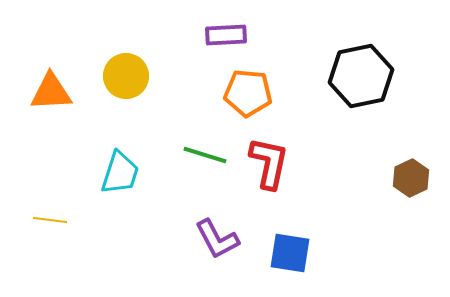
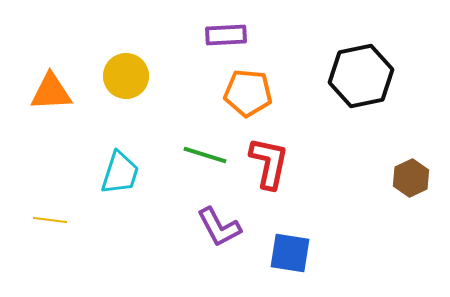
purple L-shape: moved 2 px right, 12 px up
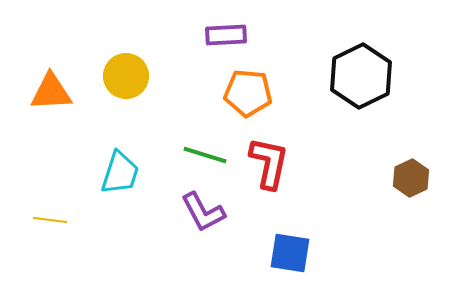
black hexagon: rotated 14 degrees counterclockwise
purple L-shape: moved 16 px left, 15 px up
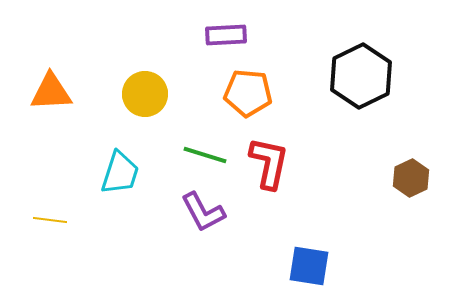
yellow circle: moved 19 px right, 18 px down
blue square: moved 19 px right, 13 px down
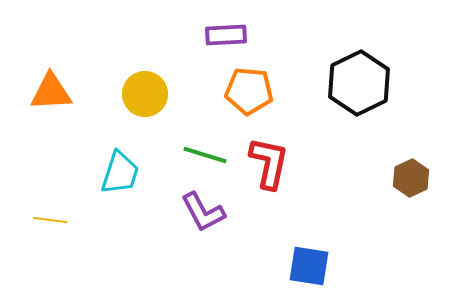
black hexagon: moved 2 px left, 7 px down
orange pentagon: moved 1 px right, 2 px up
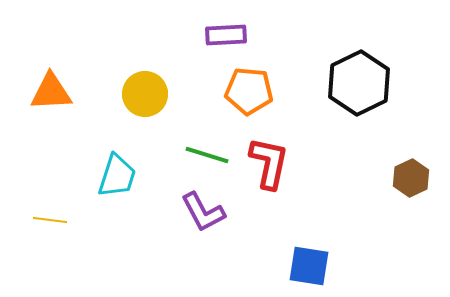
green line: moved 2 px right
cyan trapezoid: moved 3 px left, 3 px down
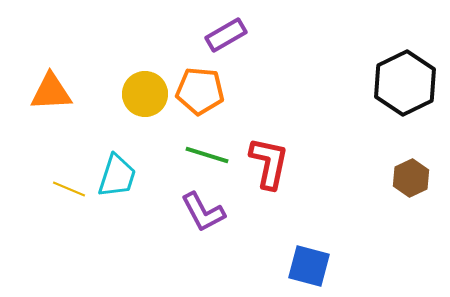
purple rectangle: rotated 27 degrees counterclockwise
black hexagon: moved 46 px right
orange pentagon: moved 49 px left
yellow line: moved 19 px right, 31 px up; rotated 16 degrees clockwise
blue square: rotated 6 degrees clockwise
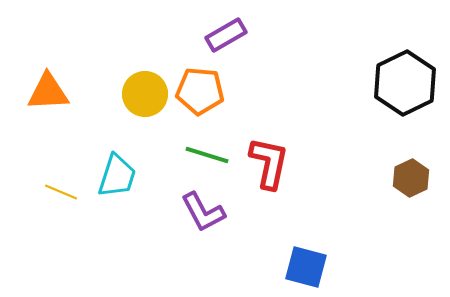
orange triangle: moved 3 px left
yellow line: moved 8 px left, 3 px down
blue square: moved 3 px left, 1 px down
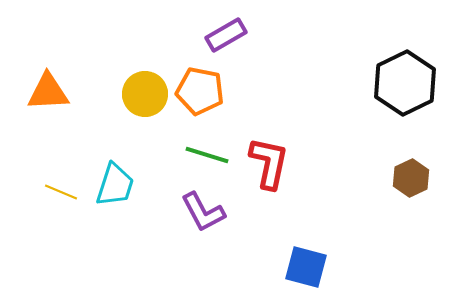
orange pentagon: rotated 6 degrees clockwise
cyan trapezoid: moved 2 px left, 9 px down
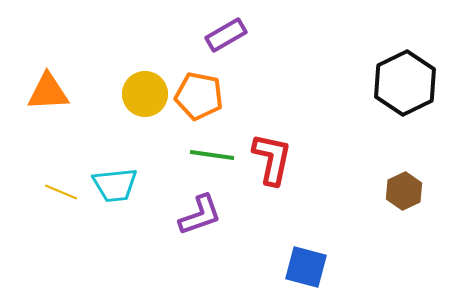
orange pentagon: moved 1 px left, 5 px down
green line: moved 5 px right; rotated 9 degrees counterclockwise
red L-shape: moved 3 px right, 4 px up
brown hexagon: moved 7 px left, 13 px down
cyan trapezoid: rotated 66 degrees clockwise
purple L-shape: moved 3 px left, 3 px down; rotated 81 degrees counterclockwise
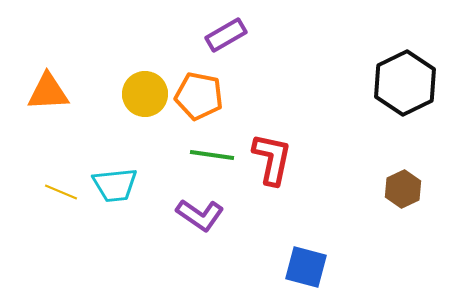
brown hexagon: moved 1 px left, 2 px up
purple L-shape: rotated 54 degrees clockwise
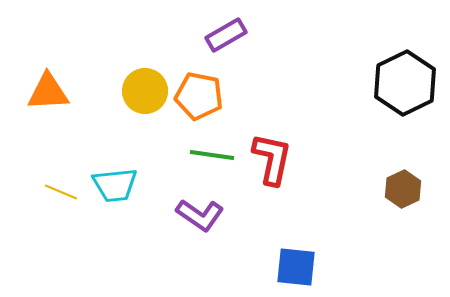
yellow circle: moved 3 px up
blue square: moved 10 px left; rotated 9 degrees counterclockwise
